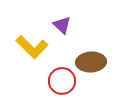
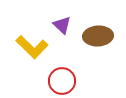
brown ellipse: moved 7 px right, 26 px up
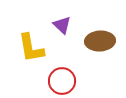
brown ellipse: moved 2 px right, 5 px down
yellow L-shape: moved 1 px left, 1 px down; rotated 36 degrees clockwise
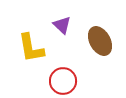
brown ellipse: rotated 64 degrees clockwise
red circle: moved 1 px right
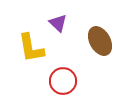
purple triangle: moved 4 px left, 2 px up
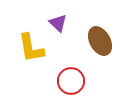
red circle: moved 8 px right
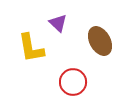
red circle: moved 2 px right, 1 px down
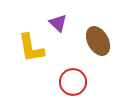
brown ellipse: moved 2 px left
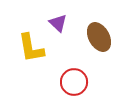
brown ellipse: moved 1 px right, 4 px up
red circle: moved 1 px right
